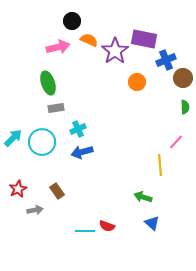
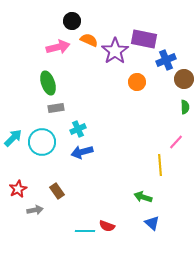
brown circle: moved 1 px right, 1 px down
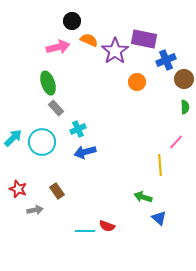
gray rectangle: rotated 56 degrees clockwise
blue arrow: moved 3 px right
red star: rotated 24 degrees counterclockwise
blue triangle: moved 7 px right, 5 px up
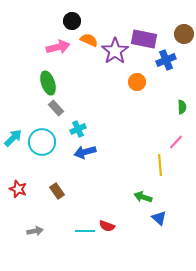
brown circle: moved 45 px up
green semicircle: moved 3 px left
gray arrow: moved 21 px down
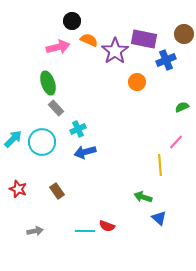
green semicircle: rotated 112 degrees counterclockwise
cyan arrow: moved 1 px down
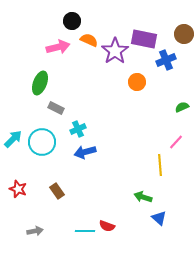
green ellipse: moved 8 px left; rotated 40 degrees clockwise
gray rectangle: rotated 21 degrees counterclockwise
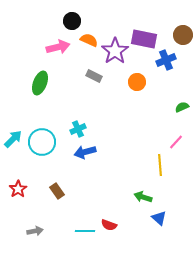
brown circle: moved 1 px left, 1 px down
gray rectangle: moved 38 px right, 32 px up
red star: rotated 18 degrees clockwise
red semicircle: moved 2 px right, 1 px up
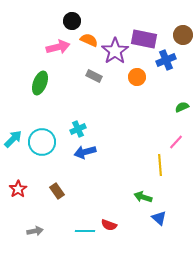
orange circle: moved 5 px up
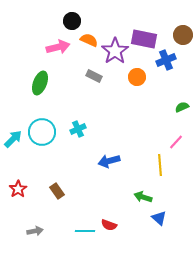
cyan circle: moved 10 px up
blue arrow: moved 24 px right, 9 px down
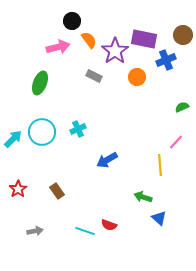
orange semicircle: rotated 30 degrees clockwise
blue arrow: moved 2 px left, 1 px up; rotated 15 degrees counterclockwise
cyan line: rotated 18 degrees clockwise
